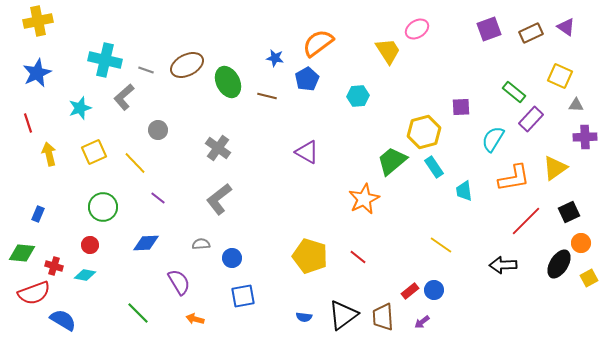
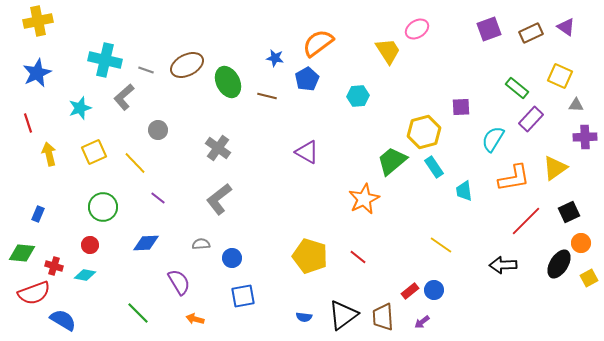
green rectangle at (514, 92): moved 3 px right, 4 px up
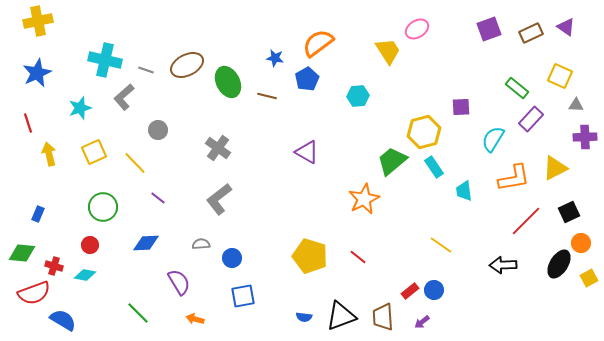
yellow triangle at (555, 168): rotated 8 degrees clockwise
black triangle at (343, 315): moved 2 px left, 1 px down; rotated 16 degrees clockwise
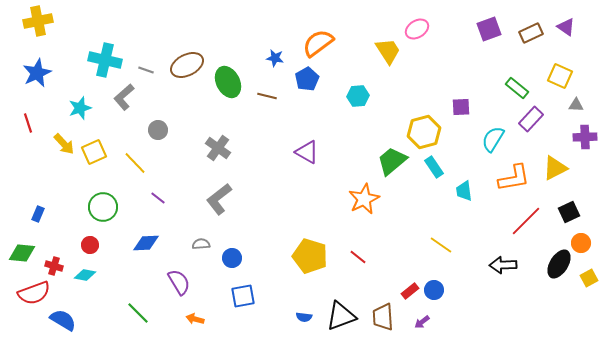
yellow arrow at (49, 154): moved 15 px right, 10 px up; rotated 150 degrees clockwise
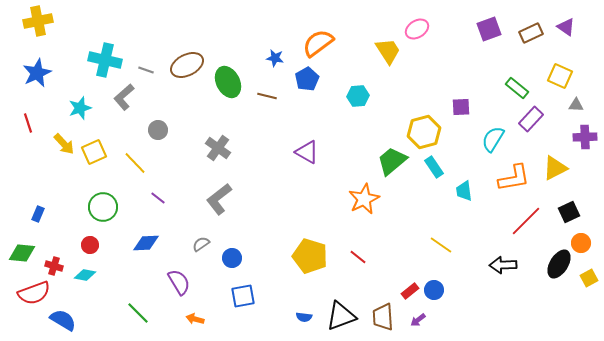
gray semicircle at (201, 244): rotated 30 degrees counterclockwise
purple arrow at (422, 322): moved 4 px left, 2 px up
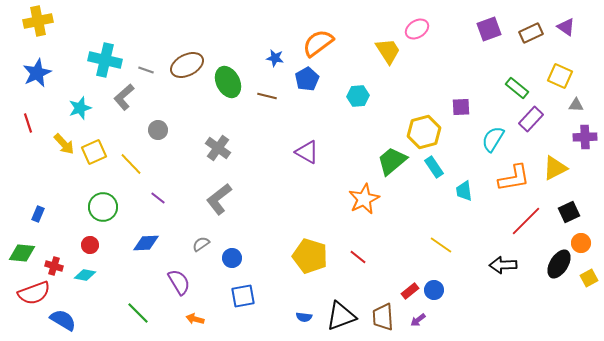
yellow line at (135, 163): moved 4 px left, 1 px down
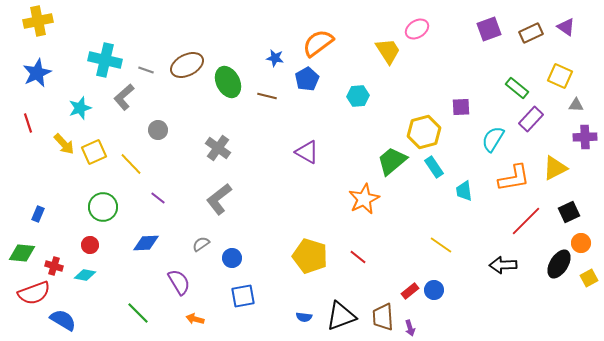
purple arrow at (418, 320): moved 8 px left, 8 px down; rotated 70 degrees counterclockwise
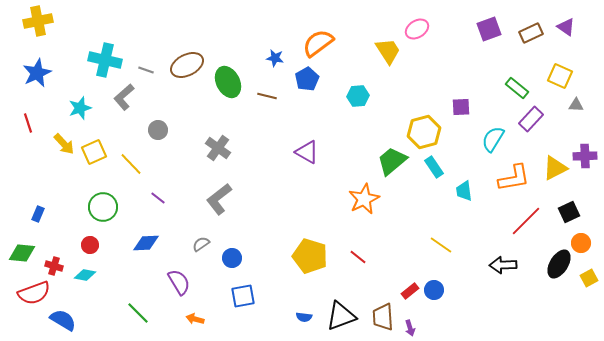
purple cross at (585, 137): moved 19 px down
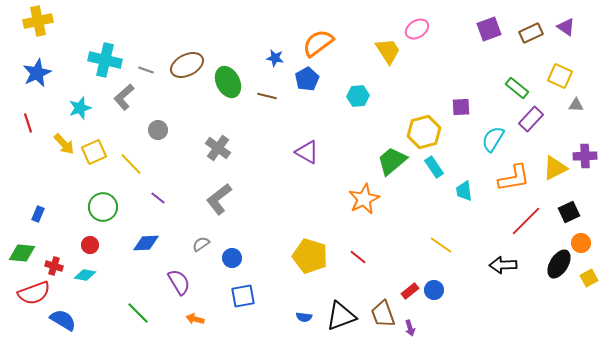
brown trapezoid at (383, 317): moved 3 px up; rotated 16 degrees counterclockwise
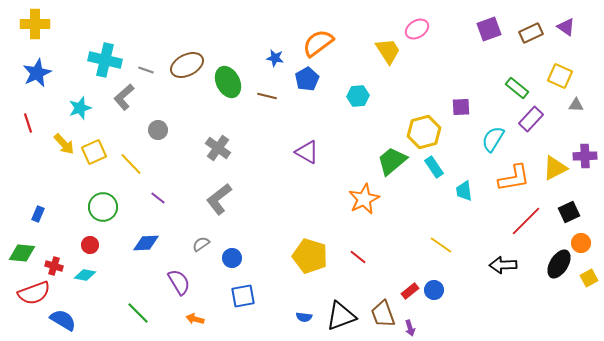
yellow cross at (38, 21): moved 3 px left, 3 px down; rotated 12 degrees clockwise
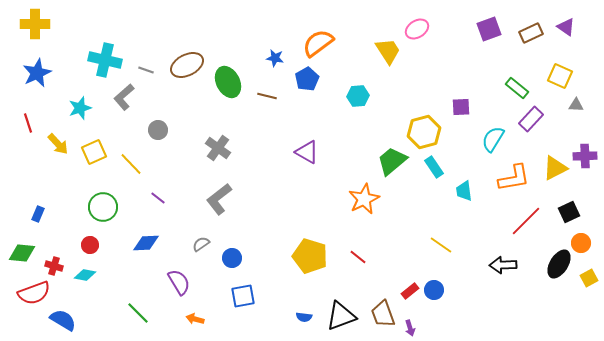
yellow arrow at (64, 144): moved 6 px left
